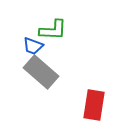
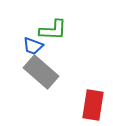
red rectangle: moved 1 px left
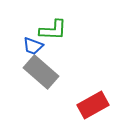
red rectangle: rotated 52 degrees clockwise
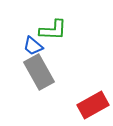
blue trapezoid: rotated 20 degrees clockwise
gray rectangle: moved 2 px left; rotated 20 degrees clockwise
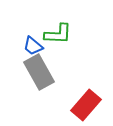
green L-shape: moved 5 px right, 4 px down
red rectangle: moved 7 px left; rotated 20 degrees counterclockwise
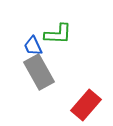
blue trapezoid: rotated 25 degrees clockwise
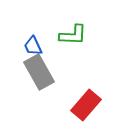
green L-shape: moved 15 px right, 1 px down
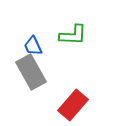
gray rectangle: moved 8 px left
red rectangle: moved 13 px left
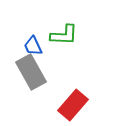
green L-shape: moved 9 px left
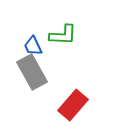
green L-shape: moved 1 px left
gray rectangle: moved 1 px right
